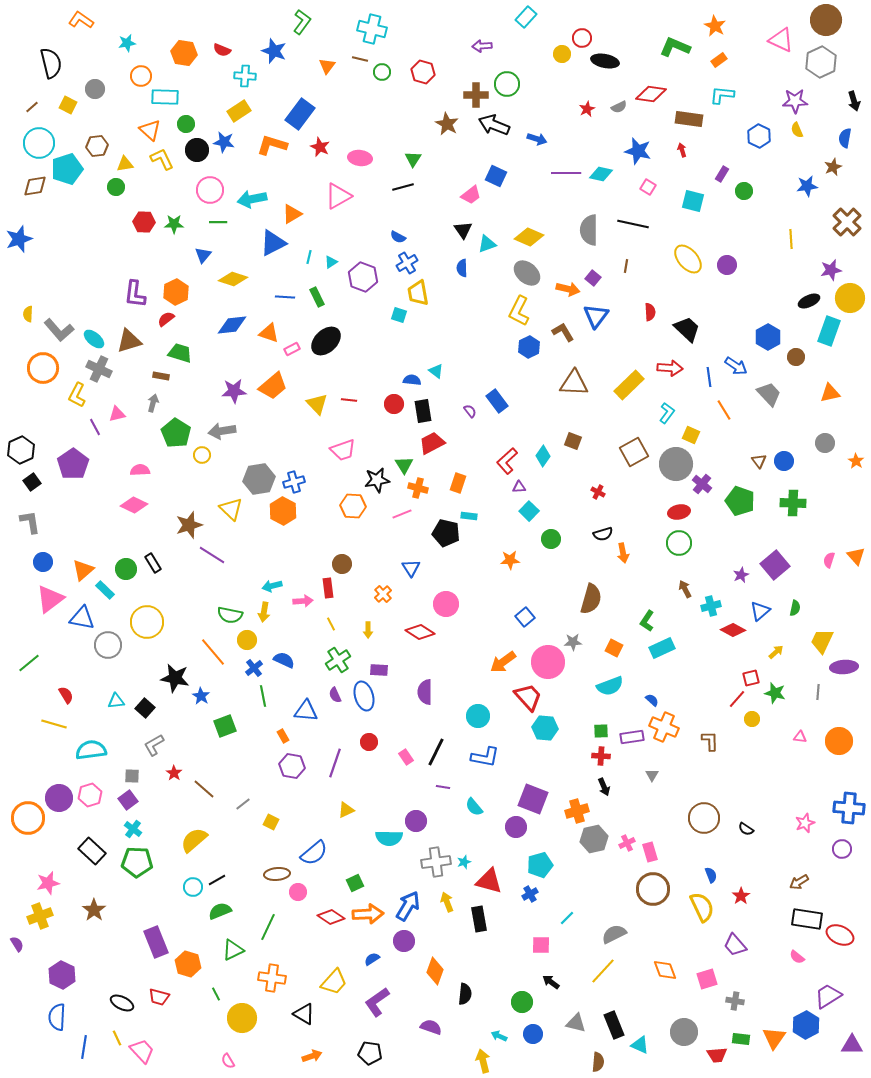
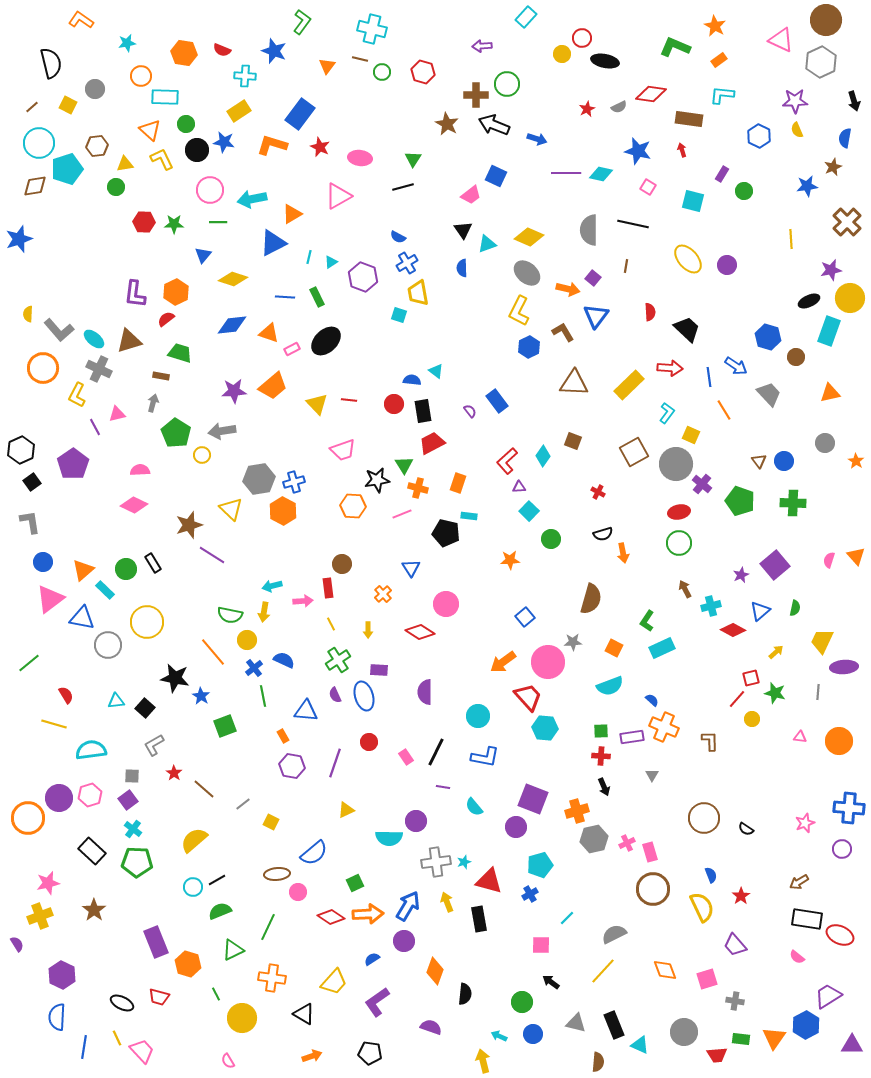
blue hexagon at (768, 337): rotated 15 degrees counterclockwise
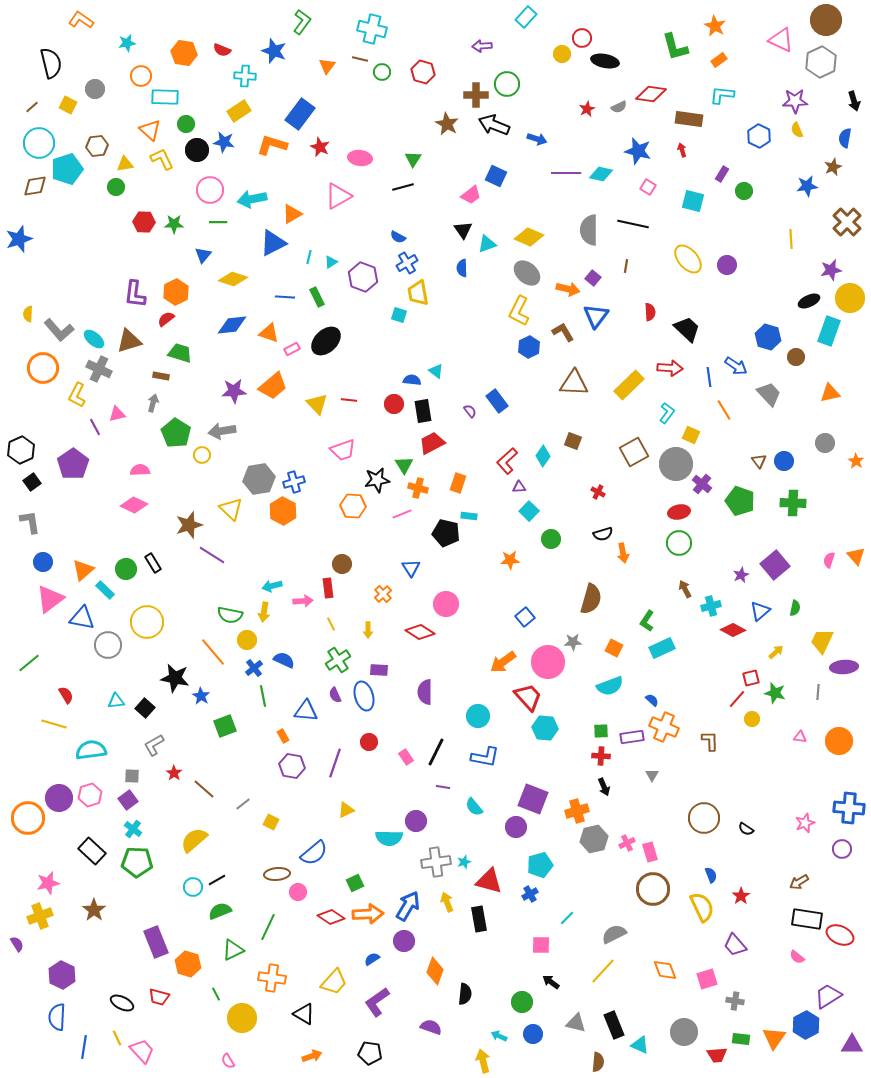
green L-shape at (675, 47): rotated 128 degrees counterclockwise
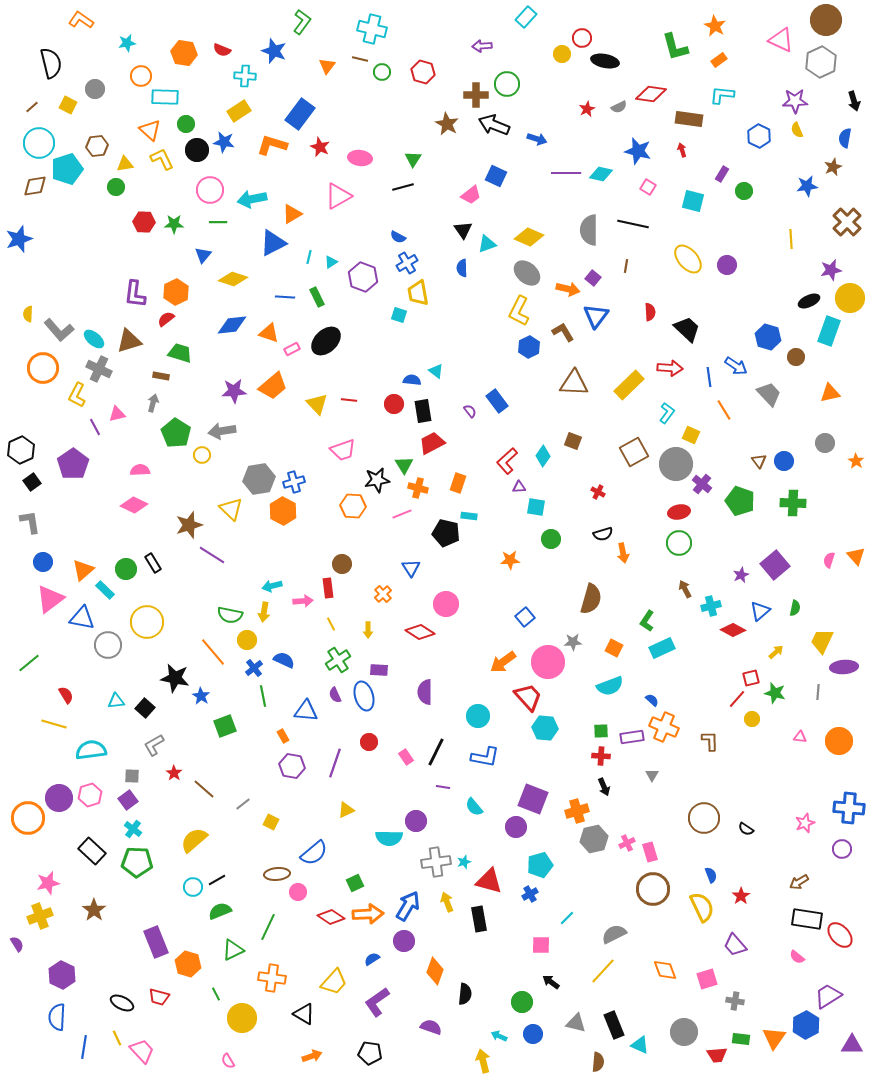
cyan square at (529, 511): moved 7 px right, 4 px up; rotated 36 degrees counterclockwise
red ellipse at (840, 935): rotated 24 degrees clockwise
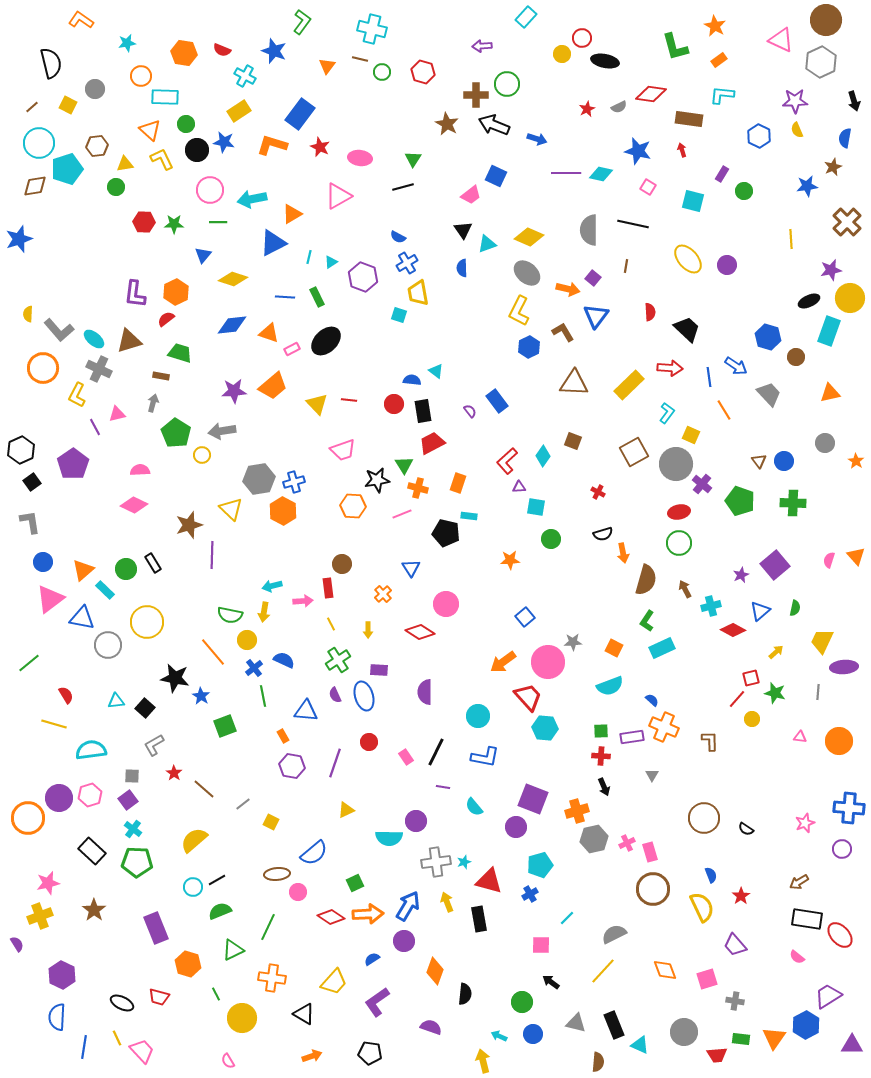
cyan cross at (245, 76): rotated 25 degrees clockwise
purple line at (212, 555): rotated 60 degrees clockwise
brown semicircle at (591, 599): moved 55 px right, 19 px up
purple rectangle at (156, 942): moved 14 px up
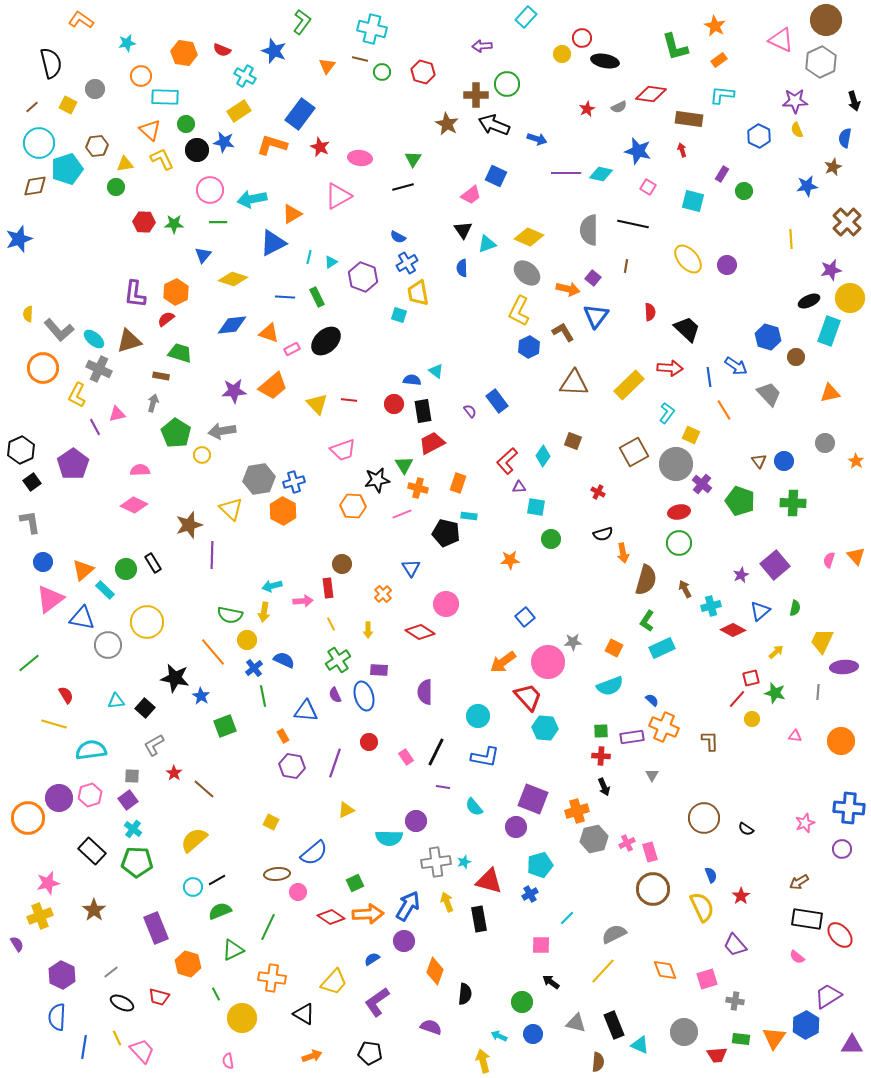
pink triangle at (800, 737): moved 5 px left, 1 px up
orange circle at (839, 741): moved 2 px right
gray line at (243, 804): moved 132 px left, 168 px down
pink semicircle at (228, 1061): rotated 21 degrees clockwise
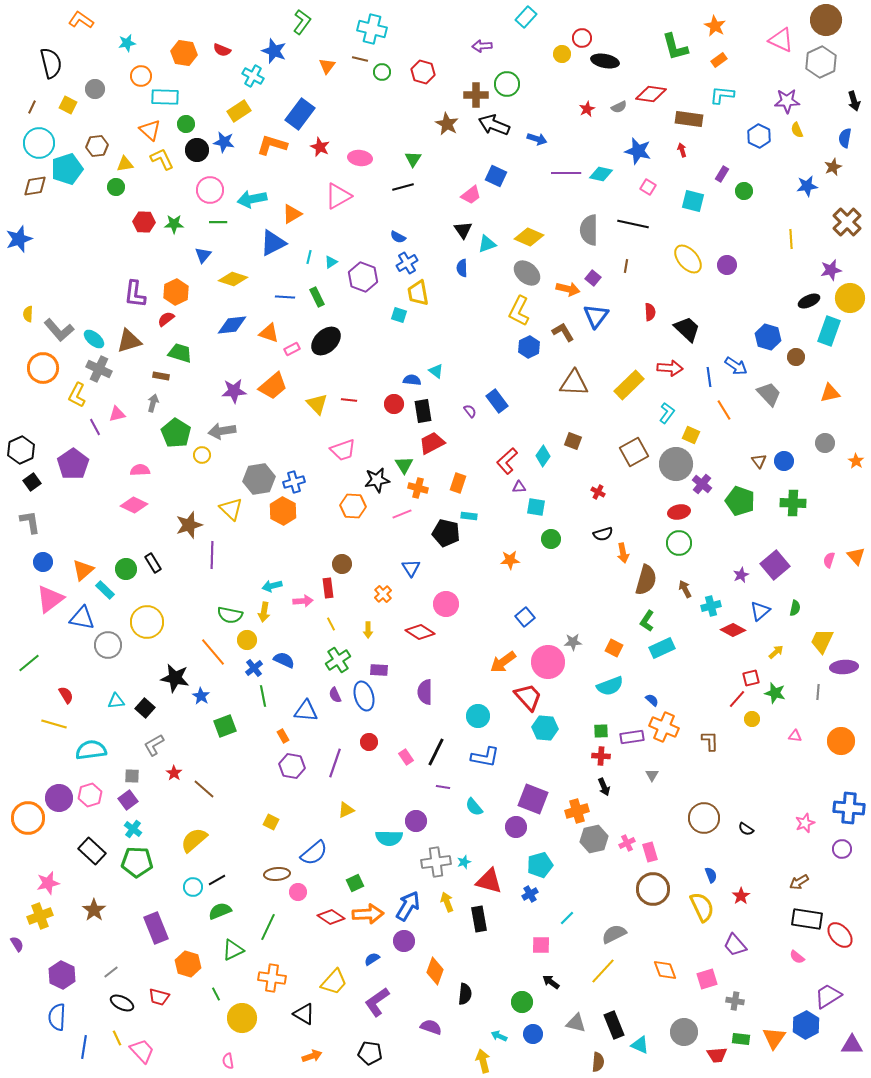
cyan cross at (245, 76): moved 8 px right
purple star at (795, 101): moved 8 px left
brown line at (32, 107): rotated 24 degrees counterclockwise
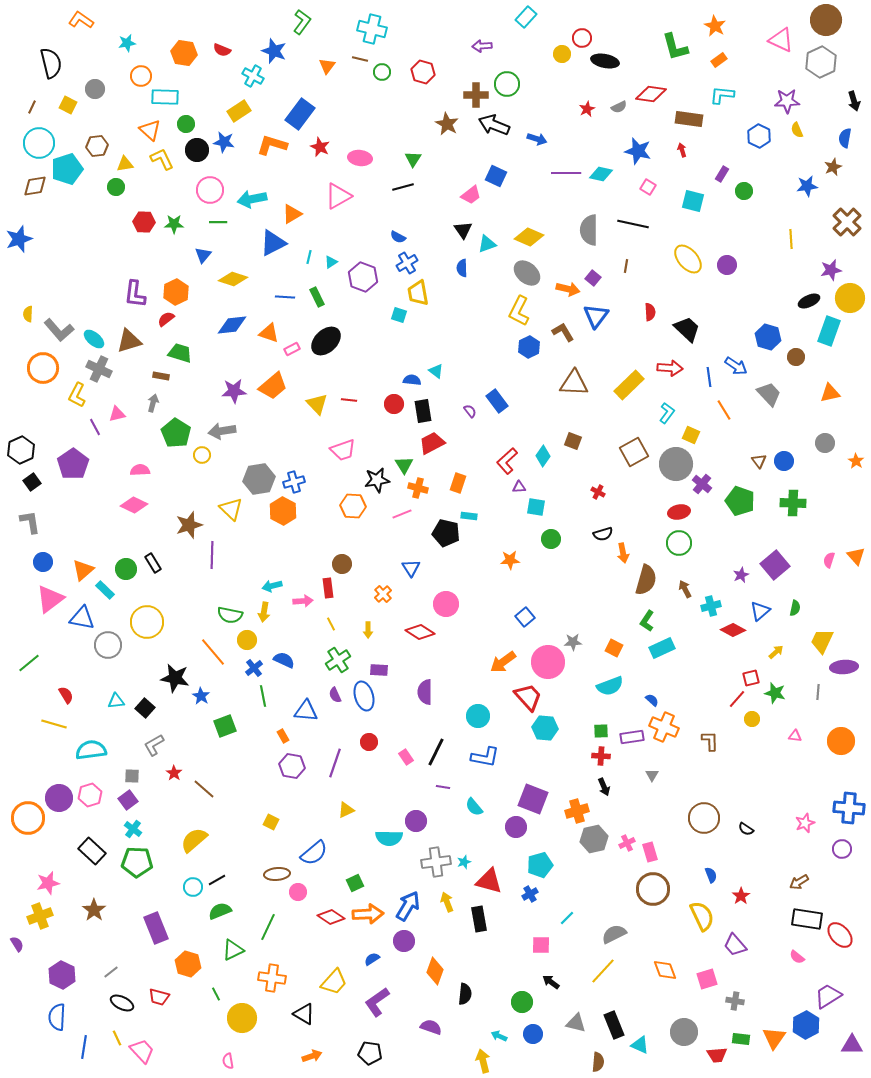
yellow semicircle at (702, 907): moved 9 px down
